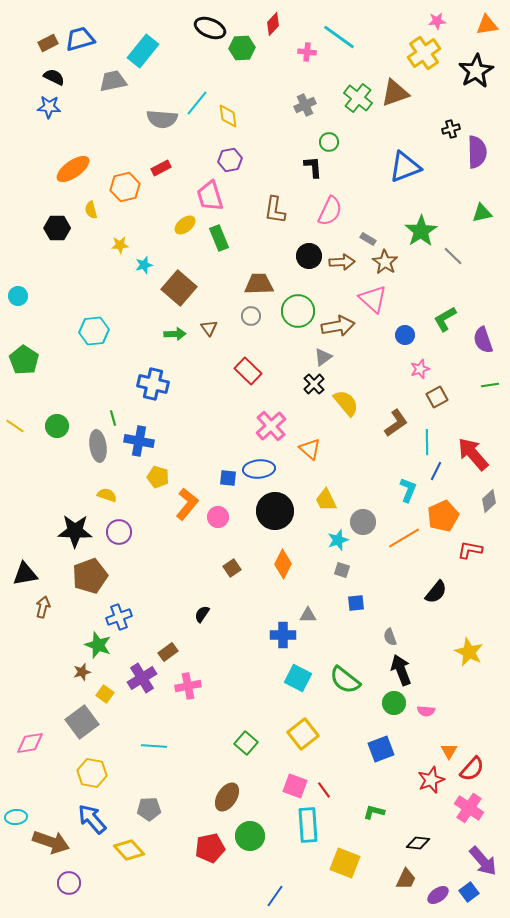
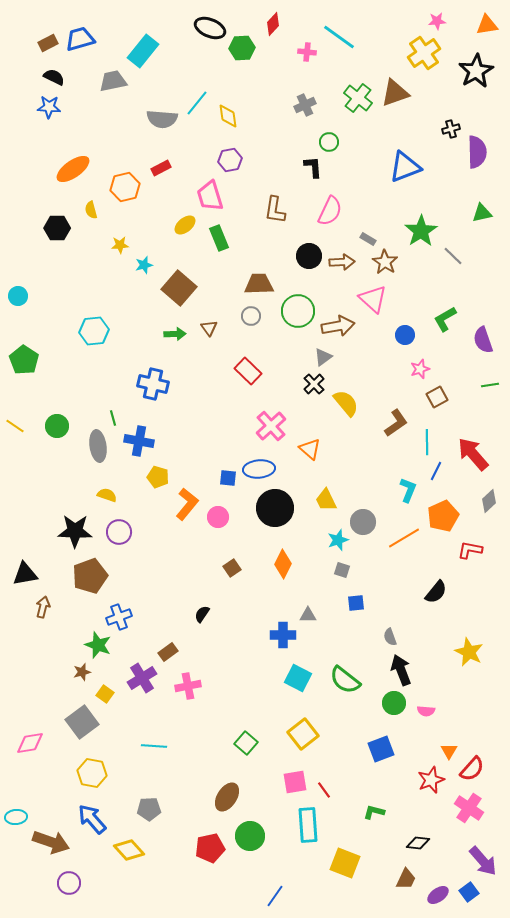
black circle at (275, 511): moved 3 px up
pink square at (295, 786): moved 4 px up; rotated 30 degrees counterclockwise
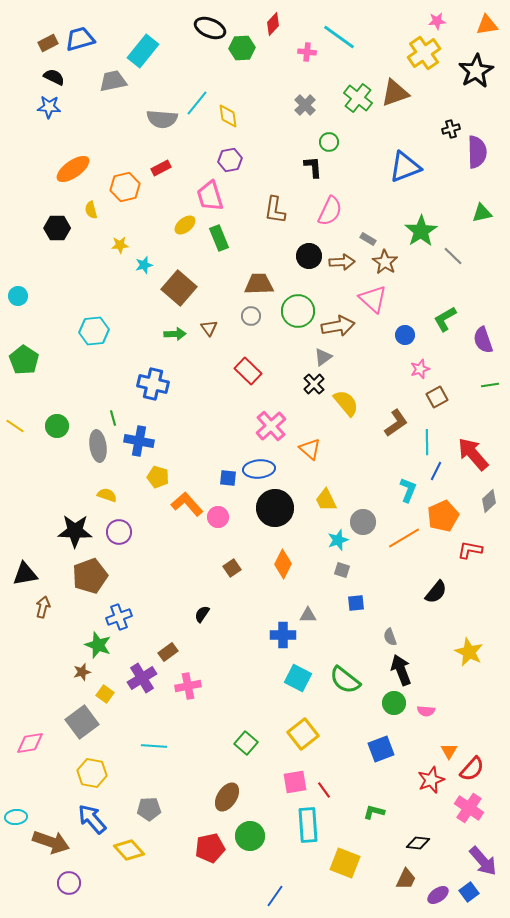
gray cross at (305, 105): rotated 20 degrees counterclockwise
orange L-shape at (187, 504): rotated 80 degrees counterclockwise
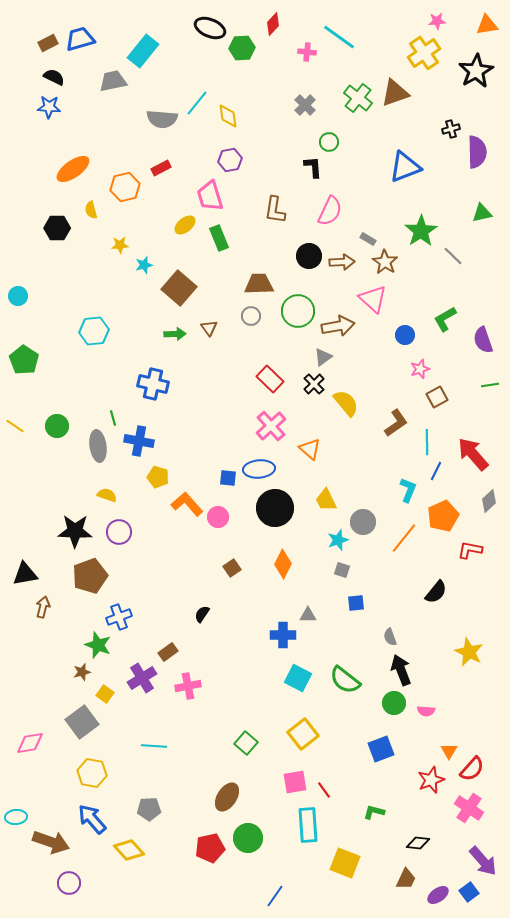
red rectangle at (248, 371): moved 22 px right, 8 px down
orange line at (404, 538): rotated 20 degrees counterclockwise
green circle at (250, 836): moved 2 px left, 2 px down
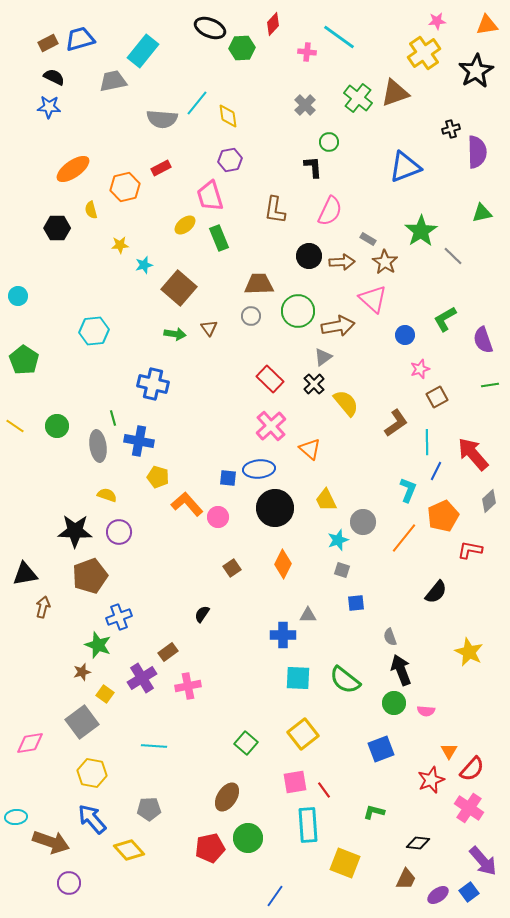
green arrow at (175, 334): rotated 10 degrees clockwise
cyan square at (298, 678): rotated 24 degrees counterclockwise
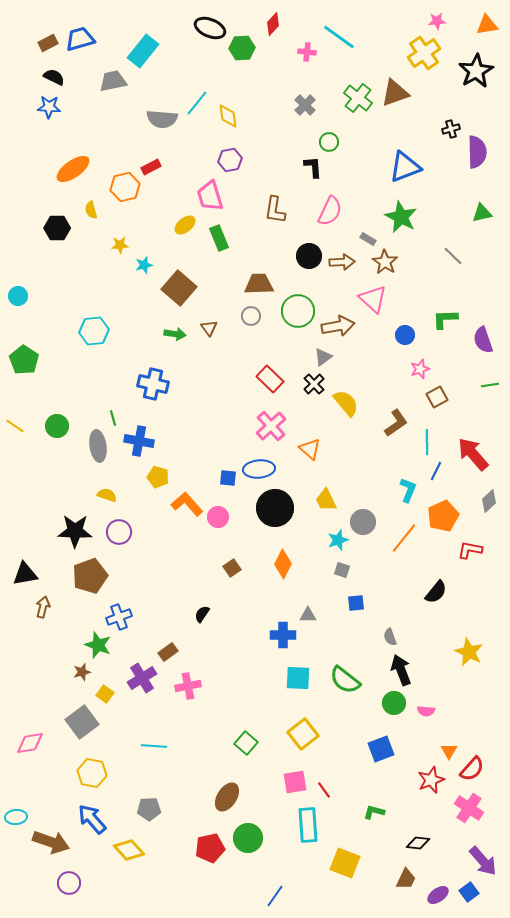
red rectangle at (161, 168): moved 10 px left, 1 px up
green star at (421, 231): moved 20 px left, 14 px up; rotated 12 degrees counterclockwise
green L-shape at (445, 319): rotated 28 degrees clockwise
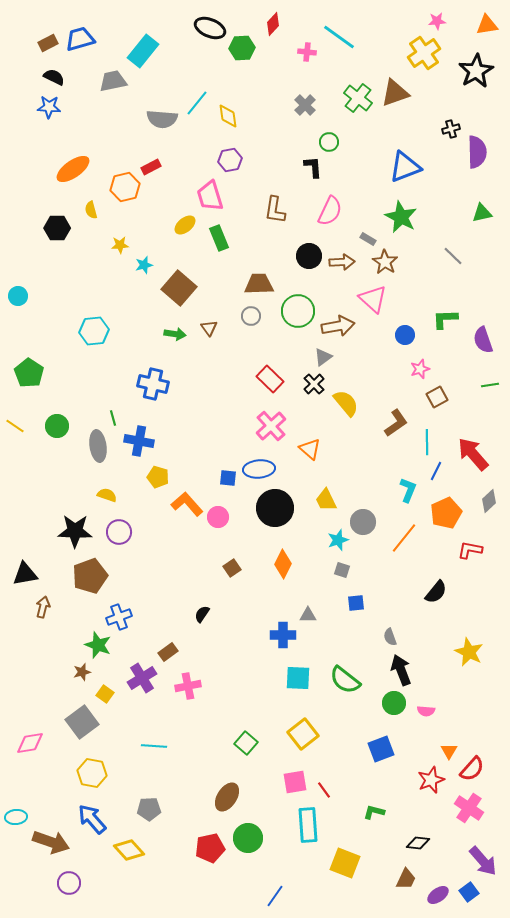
green pentagon at (24, 360): moved 5 px right, 13 px down
orange pentagon at (443, 516): moved 3 px right, 3 px up
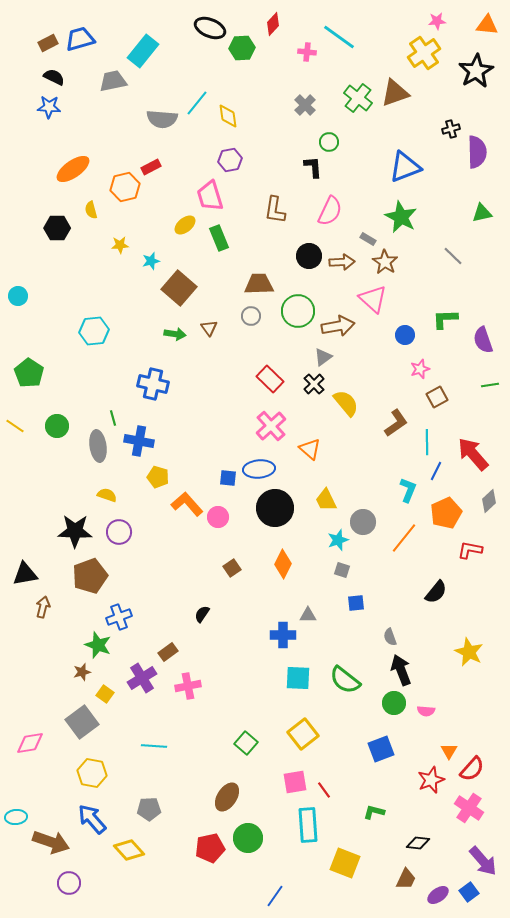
orange triangle at (487, 25): rotated 15 degrees clockwise
cyan star at (144, 265): moved 7 px right, 4 px up
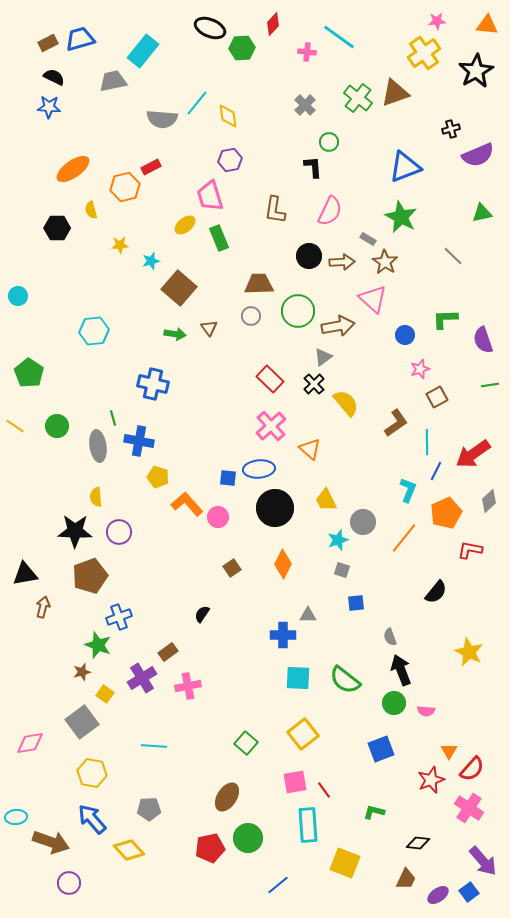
purple semicircle at (477, 152): moved 1 px right, 3 px down; rotated 68 degrees clockwise
red arrow at (473, 454): rotated 84 degrees counterclockwise
yellow semicircle at (107, 495): moved 11 px left, 2 px down; rotated 114 degrees counterclockwise
blue line at (275, 896): moved 3 px right, 11 px up; rotated 15 degrees clockwise
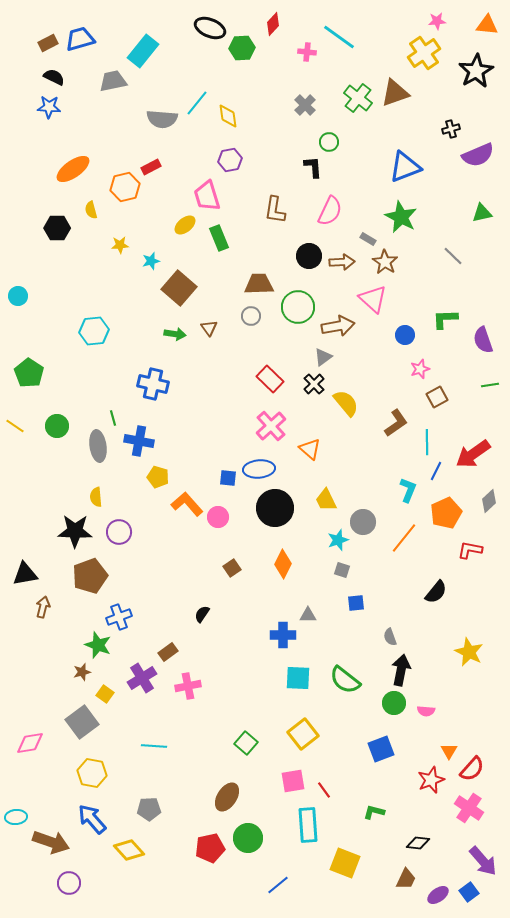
pink trapezoid at (210, 196): moved 3 px left
green circle at (298, 311): moved 4 px up
black arrow at (401, 670): rotated 32 degrees clockwise
pink square at (295, 782): moved 2 px left, 1 px up
